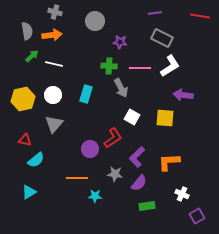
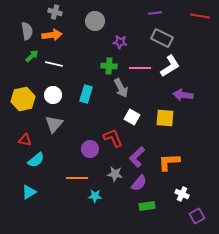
red L-shape: rotated 80 degrees counterclockwise
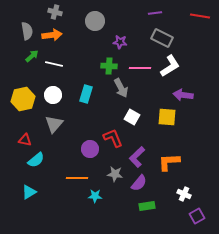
yellow square: moved 2 px right, 1 px up
white cross: moved 2 px right
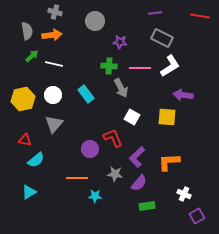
cyan rectangle: rotated 54 degrees counterclockwise
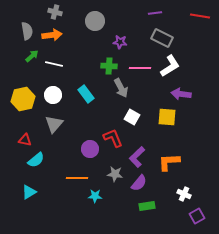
purple arrow: moved 2 px left, 1 px up
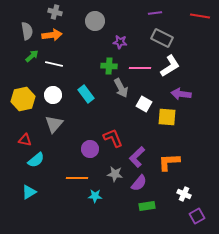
white square: moved 12 px right, 13 px up
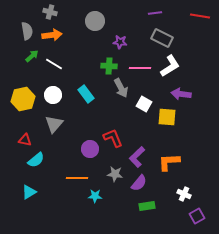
gray cross: moved 5 px left
white line: rotated 18 degrees clockwise
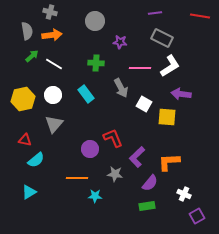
green cross: moved 13 px left, 3 px up
purple semicircle: moved 11 px right
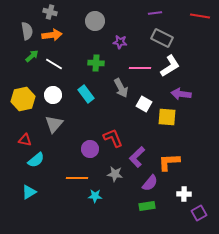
white cross: rotated 24 degrees counterclockwise
purple square: moved 2 px right, 3 px up
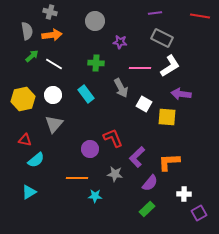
green rectangle: moved 3 px down; rotated 35 degrees counterclockwise
